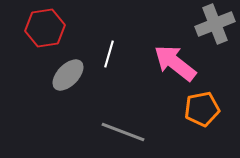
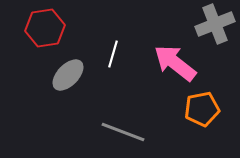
white line: moved 4 px right
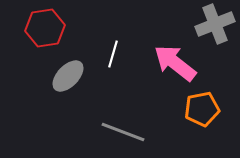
gray ellipse: moved 1 px down
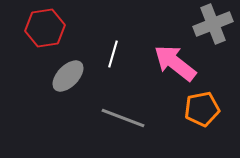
gray cross: moved 2 px left
gray line: moved 14 px up
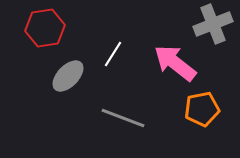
white line: rotated 16 degrees clockwise
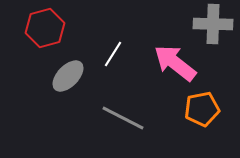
gray cross: rotated 24 degrees clockwise
red hexagon: rotated 6 degrees counterclockwise
gray line: rotated 6 degrees clockwise
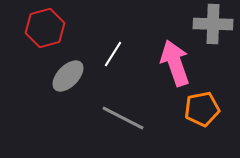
pink arrow: rotated 33 degrees clockwise
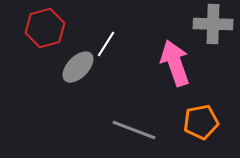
white line: moved 7 px left, 10 px up
gray ellipse: moved 10 px right, 9 px up
orange pentagon: moved 1 px left, 13 px down
gray line: moved 11 px right, 12 px down; rotated 6 degrees counterclockwise
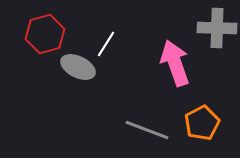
gray cross: moved 4 px right, 4 px down
red hexagon: moved 6 px down
gray ellipse: rotated 72 degrees clockwise
orange pentagon: moved 1 px right, 1 px down; rotated 16 degrees counterclockwise
gray line: moved 13 px right
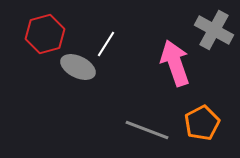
gray cross: moved 3 px left, 2 px down; rotated 27 degrees clockwise
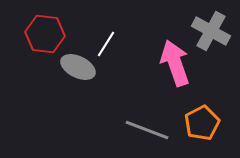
gray cross: moved 3 px left, 1 px down
red hexagon: rotated 21 degrees clockwise
